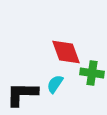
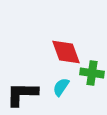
cyan semicircle: moved 6 px right, 3 px down
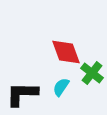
green cross: rotated 30 degrees clockwise
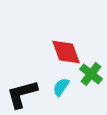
green cross: moved 1 px left, 1 px down
black L-shape: rotated 16 degrees counterclockwise
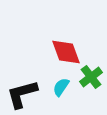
green cross: moved 3 px down; rotated 15 degrees clockwise
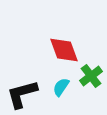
red diamond: moved 2 px left, 2 px up
green cross: moved 1 px up
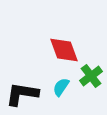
black L-shape: rotated 24 degrees clockwise
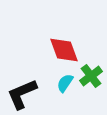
cyan semicircle: moved 4 px right, 4 px up
black L-shape: rotated 32 degrees counterclockwise
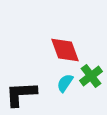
red diamond: moved 1 px right
black L-shape: moved 1 px left; rotated 20 degrees clockwise
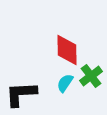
red diamond: moved 2 px right; rotated 20 degrees clockwise
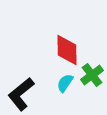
green cross: moved 1 px right, 1 px up
black L-shape: rotated 36 degrees counterclockwise
